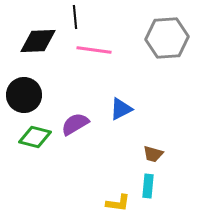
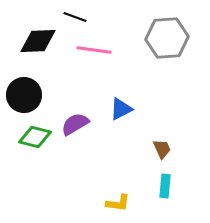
black line: rotated 65 degrees counterclockwise
brown trapezoid: moved 9 px right, 5 px up; rotated 130 degrees counterclockwise
cyan rectangle: moved 17 px right
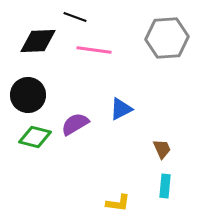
black circle: moved 4 px right
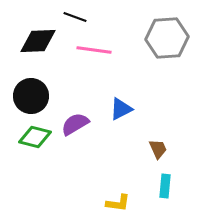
black circle: moved 3 px right, 1 px down
brown trapezoid: moved 4 px left
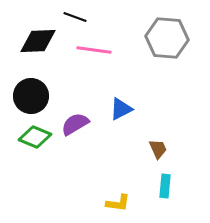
gray hexagon: rotated 9 degrees clockwise
green diamond: rotated 8 degrees clockwise
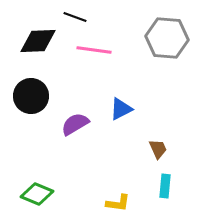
green diamond: moved 2 px right, 57 px down
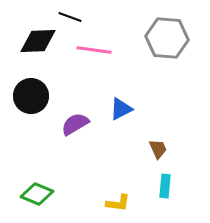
black line: moved 5 px left
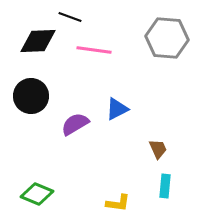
blue triangle: moved 4 px left
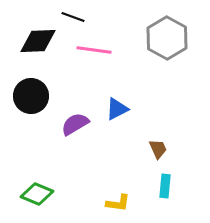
black line: moved 3 px right
gray hexagon: rotated 24 degrees clockwise
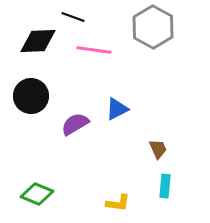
gray hexagon: moved 14 px left, 11 px up
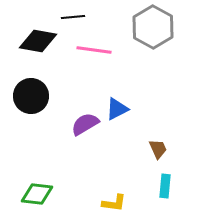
black line: rotated 25 degrees counterclockwise
black diamond: rotated 12 degrees clockwise
purple semicircle: moved 10 px right
green diamond: rotated 16 degrees counterclockwise
yellow L-shape: moved 4 px left
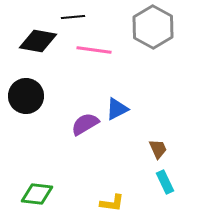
black circle: moved 5 px left
cyan rectangle: moved 4 px up; rotated 30 degrees counterclockwise
yellow L-shape: moved 2 px left
